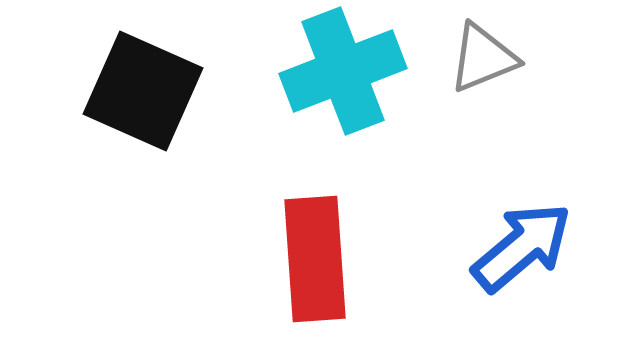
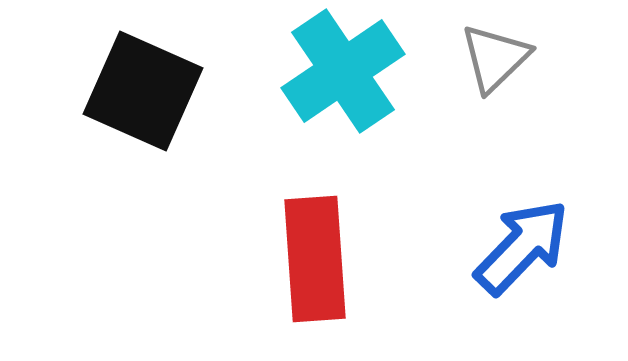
gray triangle: moved 12 px right; rotated 22 degrees counterclockwise
cyan cross: rotated 13 degrees counterclockwise
blue arrow: rotated 6 degrees counterclockwise
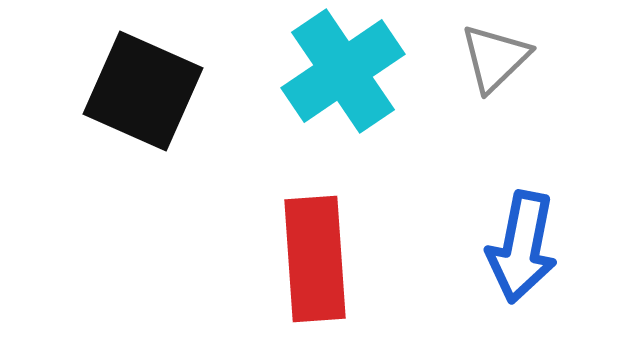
blue arrow: rotated 147 degrees clockwise
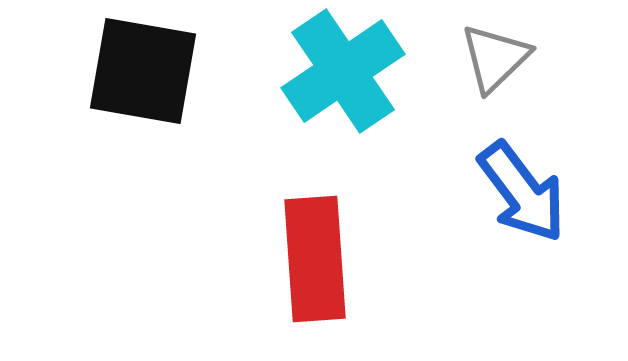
black square: moved 20 px up; rotated 14 degrees counterclockwise
blue arrow: moved 55 px up; rotated 48 degrees counterclockwise
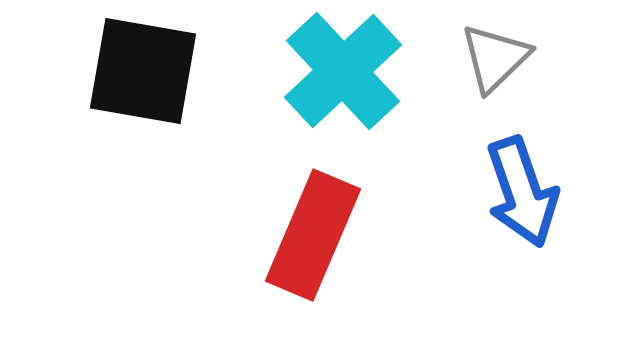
cyan cross: rotated 9 degrees counterclockwise
blue arrow: rotated 18 degrees clockwise
red rectangle: moved 2 px left, 24 px up; rotated 27 degrees clockwise
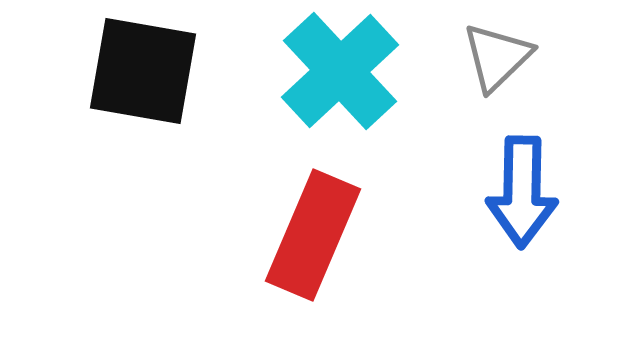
gray triangle: moved 2 px right, 1 px up
cyan cross: moved 3 px left
blue arrow: rotated 20 degrees clockwise
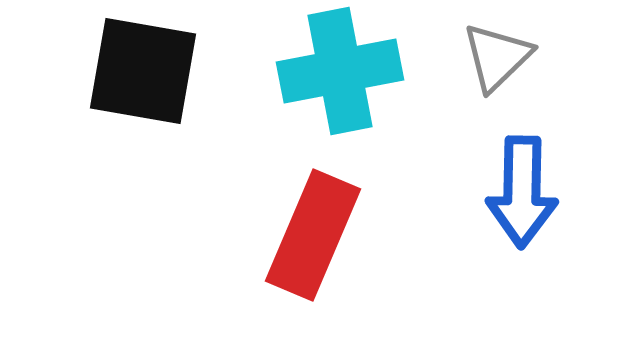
cyan cross: rotated 32 degrees clockwise
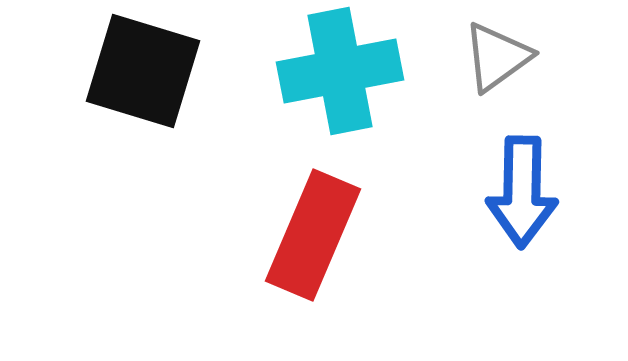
gray triangle: rotated 8 degrees clockwise
black square: rotated 7 degrees clockwise
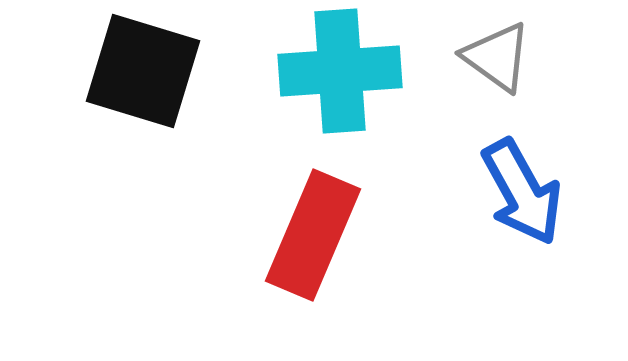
gray triangle: rotated 48 degrees counterclockwise
cyan cross: rotated 7 degrees clockwise
blue arrow: rotated 30 degrees counterclockwise
